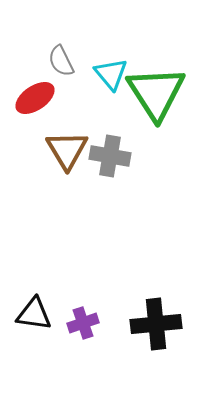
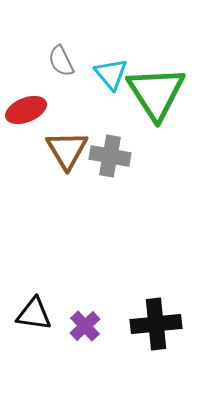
red ellipse: moved 9 px left, 12 px down; rotated 12 degrees clockwise
purple cross: moved 2 px right, 3 px down; rotated 24 degrees counterclockwise
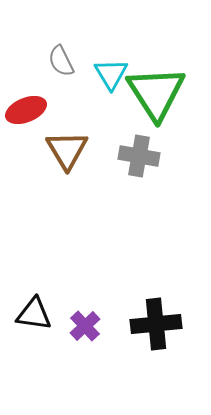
cyan triangle: rotated 9 degrees clockwise
gray cross: moved 29 px right
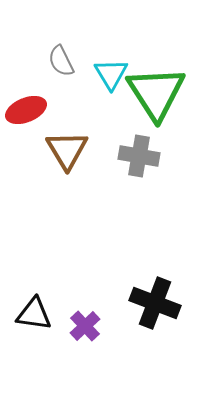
black cross: moved 1 px left, 21 px up; rotated 27 degrees clockwise
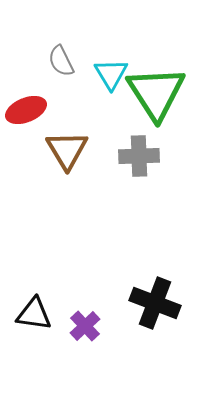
gray cross: rotated 12 degrees counterclockwise
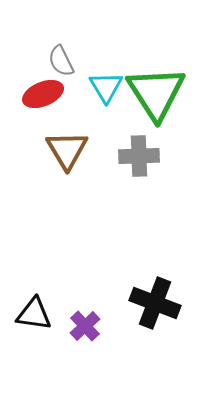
cyan triangle: moved 5 px left, 13 px down
red ellipse: moved 17 px right, 16 px up
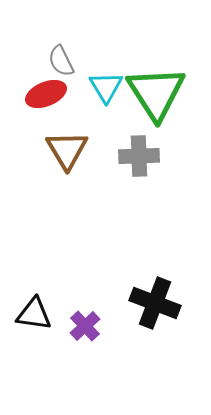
red ellipse: moved 3 px right
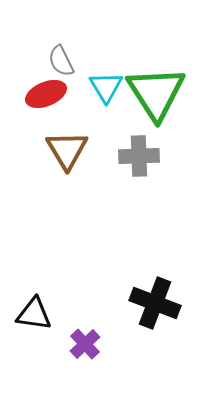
purple cross: moved 18 px down
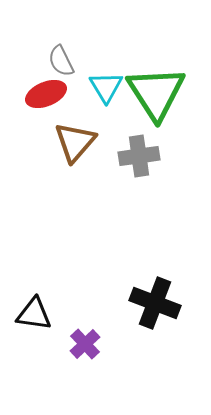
brown triangle: moved 8 px right, 8 px up; rotated 12 degrees clockwise
gray cross: rotated 6 degrees counterclockwise
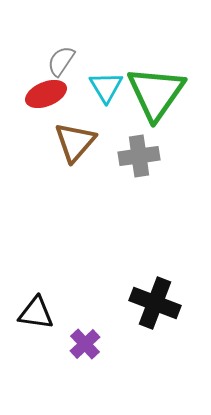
gray semicircle: rotated 60 degrees clockwise
green triangle: rotated 8 degrees clockwise
black triangle: moved 2 px right, 1 px up
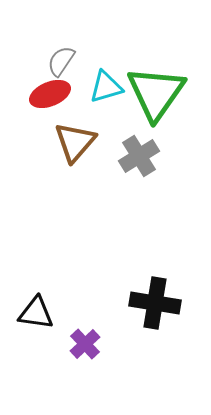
cyan triangle: rotated 45 degrees clockwise
red ellipse: moved 4 px right
gray cross: rotated 24 degrees counterclockwise
black cross: rotated 12 degrees counterclockwise
